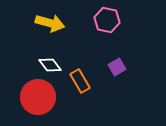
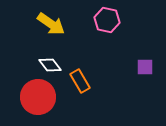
yellow arrow: moved 1 px right, 1 px down; rotated 20 degrees clockwise
purple square: moved 28 px right; rotated 30 degrees clockwise
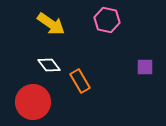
white diamond: moved 1 px left
red circle: moved 5 px left, 5 px down
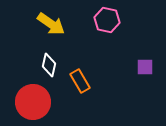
white diamond: rotated 50 degrees clockwise
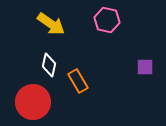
orange rectangle: moved 2 px left
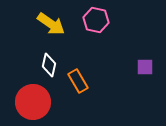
pink hexagon: moved 11 px left
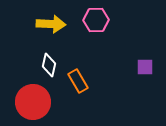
pink hexagon: rotated 15 degrees counterclockwise
yellow arrow: rotated 32 degrees counterclockwise
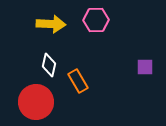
red circle: moved 3 px right
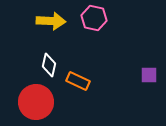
pink hexagon: moved 2 px left, 2 px up; rotated 15 degrees clockwise
yellow arrow: moved 3 px up
purple square: moved 4 px right, 8 px down
orange rectangle: rotated 35 degrees counterclockwise
